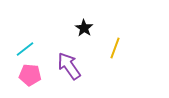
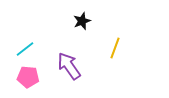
black star: moved 2 px left, 7 px up; rotated 18 degrees clockwise
pink pentagon: moved 2 px left, 2 px down
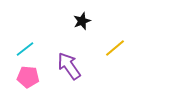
yellow line: rotated 30 degrees clockwise
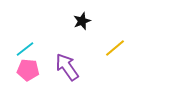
purple arrow: moved 2 px left, 1 px down
pink pentagon: moved 7 px up
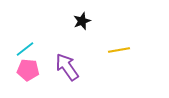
yellow line: moved 4 px right, 2 px down; rotated 30 degrees clockwise
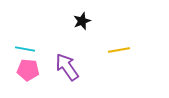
cyan line: rotated 48 degrees clockwise
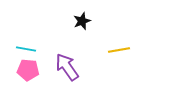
cyan line: moved 1 px right
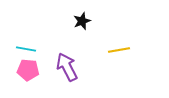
purple arrow: rotated 8 degrees clockwise
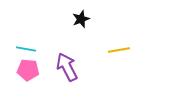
black star: moved 1 px left, 2 px up
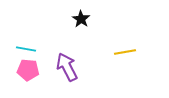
black star: rotated 18 degrees counterclockwise
yellow line: moved 6 px right, 2 px down
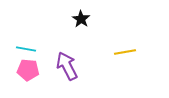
purple arrow: moved 1 px up
